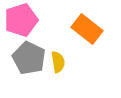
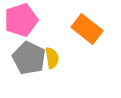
yellow semicircle: moved 6 px left, 4 px up
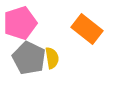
pink pentagon: moved 1 px left, 3 px down
